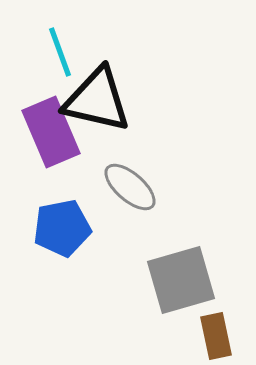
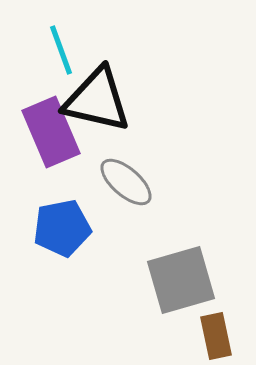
cyan line: moved 1 px right, 2 px up
gray ellipse: moved 4 px left, 5 px up
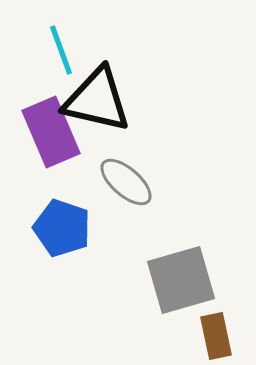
blue pentagon: rotated 30 degrees clockwise
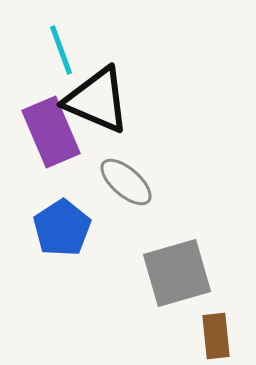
black triangle: rotated 10 degrees clockwise
blue pentagon: rotated 20 degrees clockwise
gray square: moved 4 px left, 7 px up
brown rectangle: rotated 6 degrees clockwise
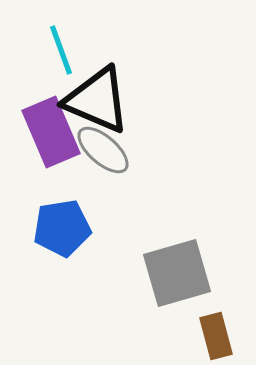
gray ellipse: moved 23 px left, 32 px up
blue pentagon: rotated 24 degrees clockwise
brown rectangle: rotated 9 degrees counterclockwise
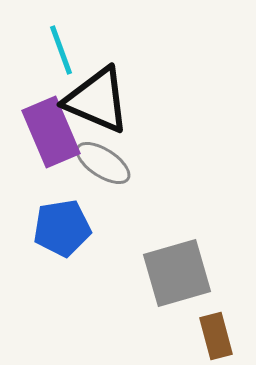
gray ellipse: moved 13 px down; rotated 8 degrees counterclockwise
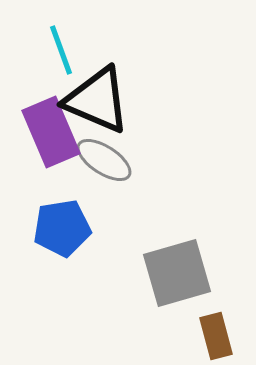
gray ellipse: moved 1 px right, 3 px up
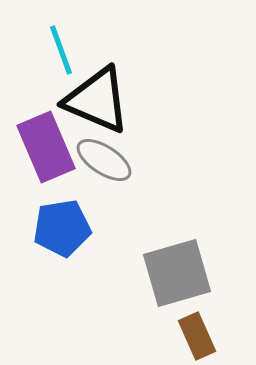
purple rectangle: moved 5 px left, 15 px down
brown rectangle: moved 19 px left; rotated 9 degrees counterclockwise
